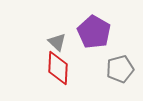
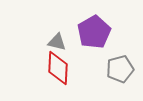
purple pentagon: rotated 12 degrees clockwise
gray triangle: rotated 30 degrees counterclockwise
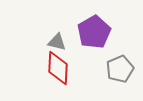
gray pentagon: rotated 8 degrees counterclockwise
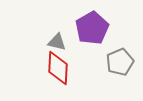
purple pentagon: moved 2 px left, 4 px up
gray pentagon: moved 7 px up
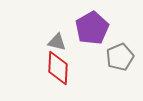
gray pentagon: moved 5 px up
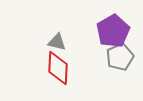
purple pentagon: moved 21 px right, 3 px down
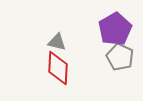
purple pentagon: moved 2 px right, 2 px up
gray pentagon: rotated 24 degrees counterclockwise
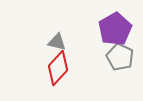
red diamond: rotated 40 degrees clockwise
